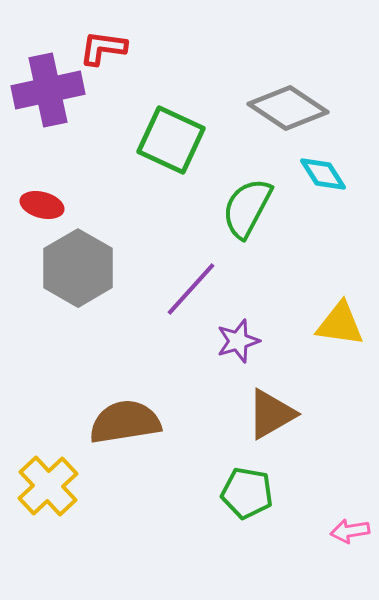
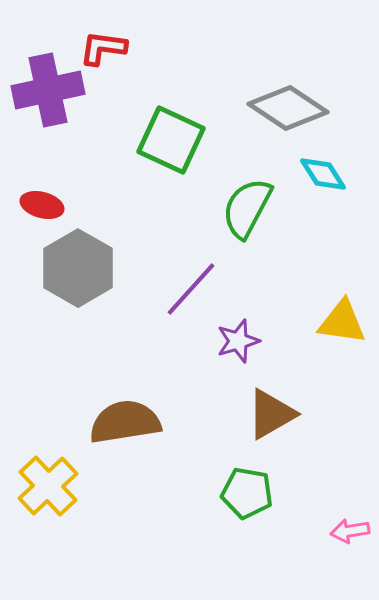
yellow triangle: moved 2 px right, 2 px up
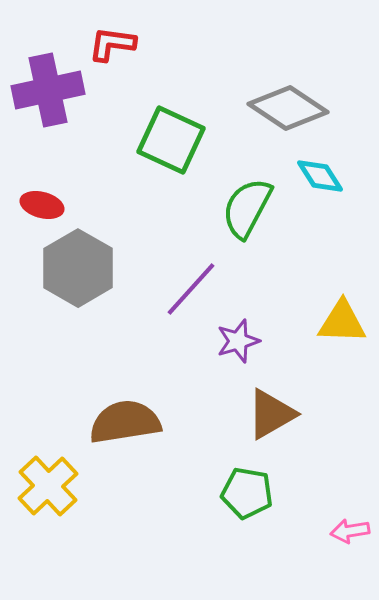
red L-shape: moved 9 px right, 4 px up
cyan diamond: moved 3 px left, 2 px down
yellow triangle: rotated 6 degrees counterclockwise
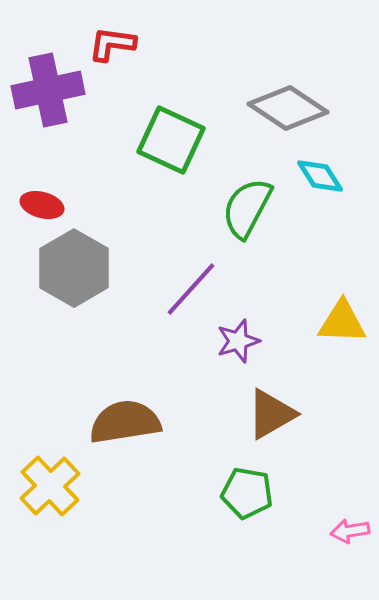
gray hexagon: moved 4 px left
yellow cross: moved 2 px right
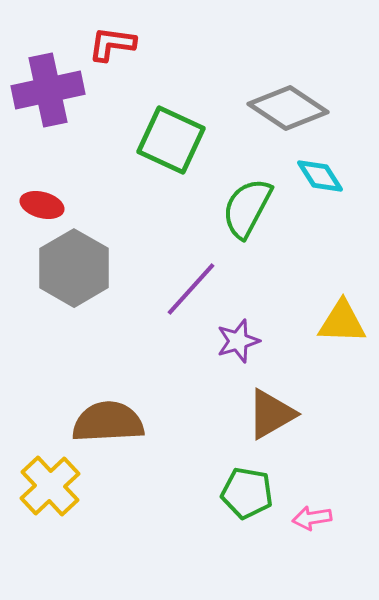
brown semicircle: moved 17 px left; rotated 6 degrees clockwise
pink arrow: moved 38 px left, 13 px up
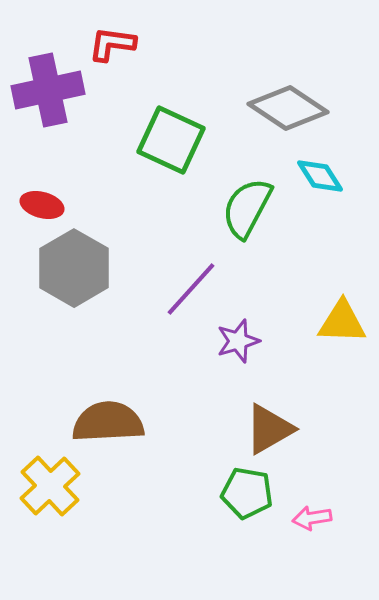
brown triangle: moved 2 px left, 15 px down
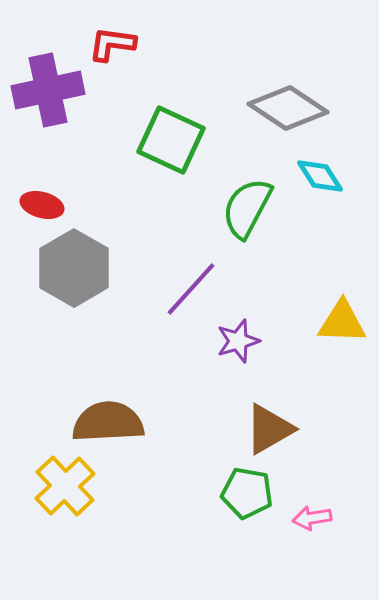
yellow cross: moved 15 px right
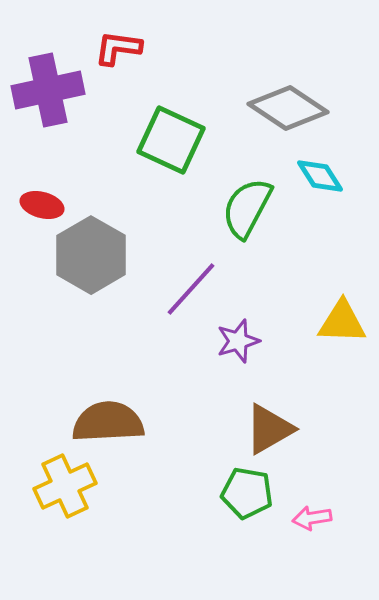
red L-shape: moved 6 px right, 4 px down
gray hexagon: moved 17 px right, 13 px up
yellow cross: rotated 18 degrees clockwise
